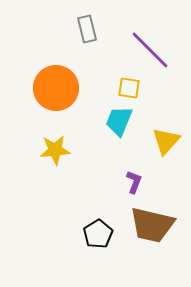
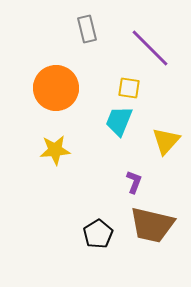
purple line: moved 2 px up
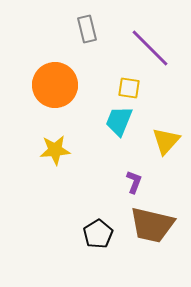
orange circle: moved 1 px left, 3 px up
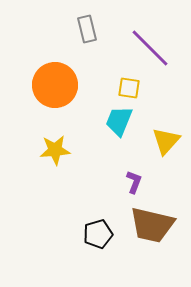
black pentagon: rotated 16 degrees clockwise
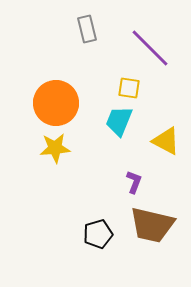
orange circle: moved 1 px right, 18 px down
yellow triangle: rotated 44 degrees counterclockwise
yellow star: moved 2 px up
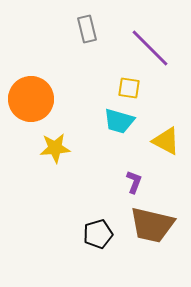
orange circle: moved 25 px left, 4 px up
cyan trapezoid: rotated 96 degrees counterclockwise
